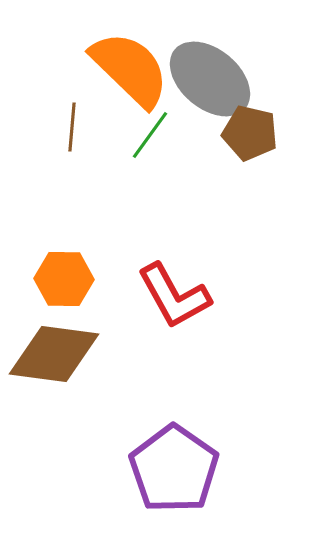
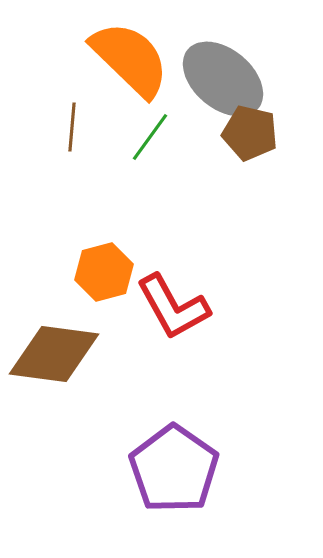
orange semicircle: moved 10 px up
gray ellipse: moved 13 px right
green line: moved 2 px down
orange hexagon: moved 40 px right, 7 px up; rotated 16 degrees counterclockwise
red L-shape: moved 1 px left, 11 px down
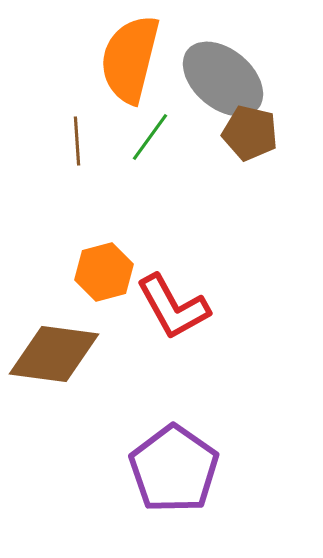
orange semicircle: rotated 120 degrees counterclockwise
brown line: moved 5 px right, 14 px down; rotated 9 degrees counterclockwise
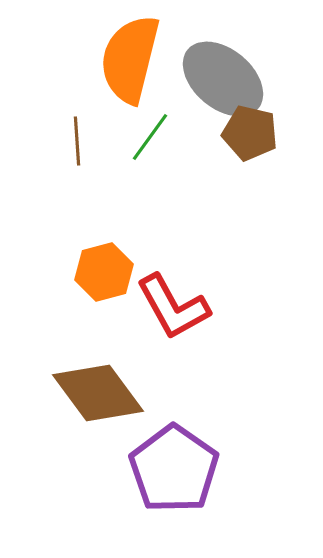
brown diamond: moved 44 px right, 39 px down; rotated 46 degrees clockwise
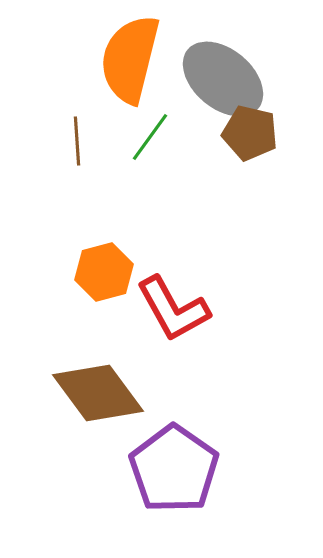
red L-shape: moved 2 px down
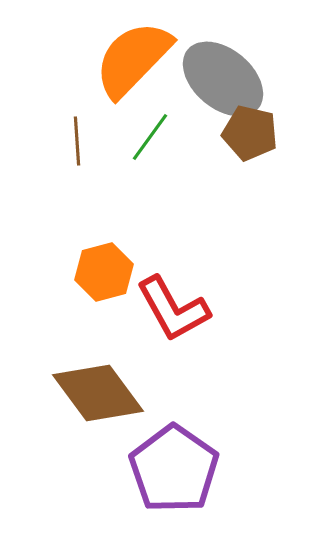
orange semicircle: moved 3 px right; rotated 30 degrees clockwise
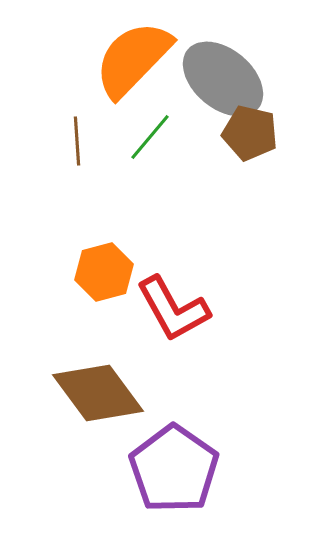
green line: rotated 4 degrees clockwise
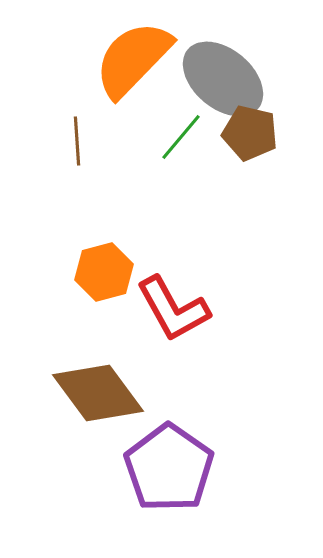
green line: moved 31 px right
purple pentagon: moved 5 px left, 1 px up
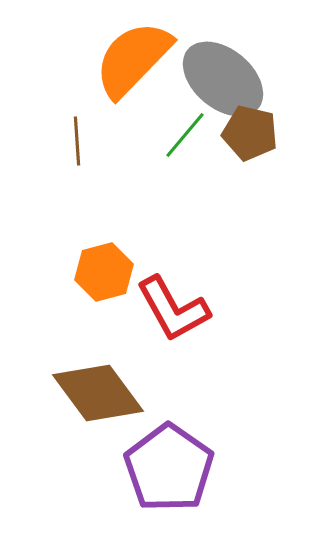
green line: moved 4 px right, 2 px up
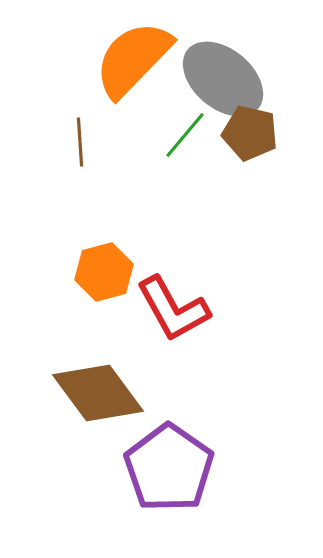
brown line: moved 3 px right, 1 px down
